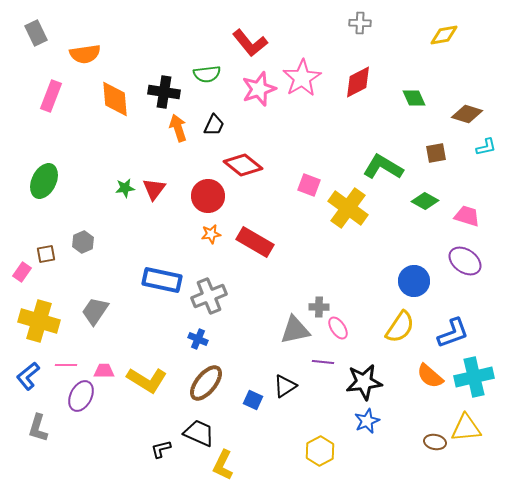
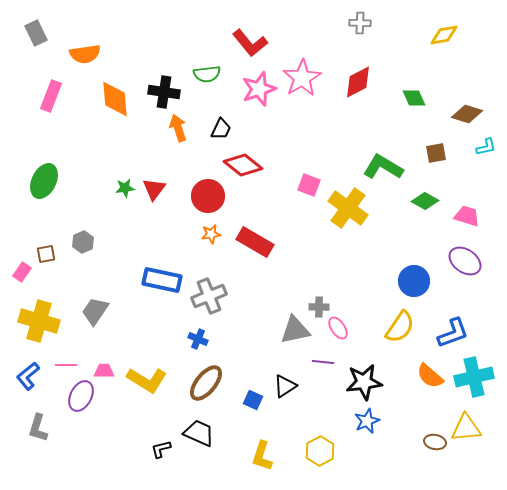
black trapezoid at (214, 125): moved 7 px right, 4 px down
yellow L-shape at (223, 465): moved 39 px right, 9 px up; rotated 8 degrees counterclockwise
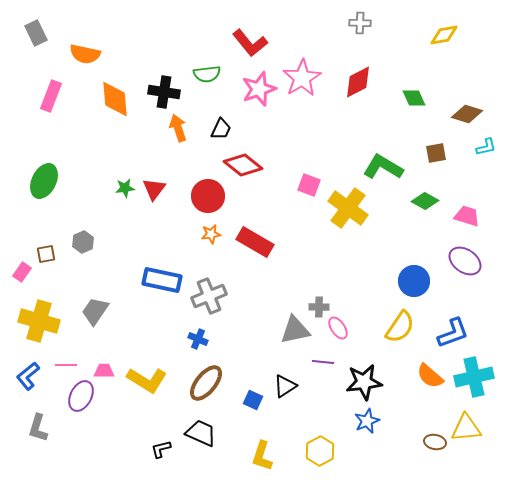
orange semicircle at (85, 54): rotated 20 degrees clockwise
black trapezoid at (199, 433): moved 2 px right
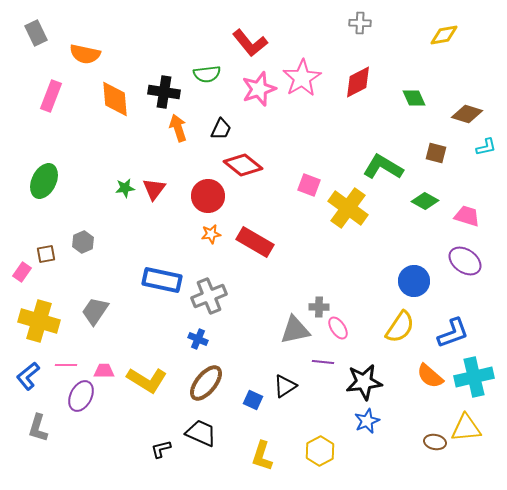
brown square at (436, 153): rotated 25 degrees clockwise
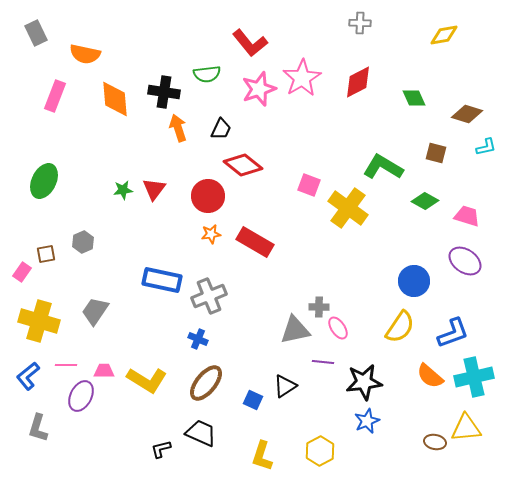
pink rectangle at (51, 96): moved 4 px right
green star at (125, 188): moved 2 px left, 2 px down
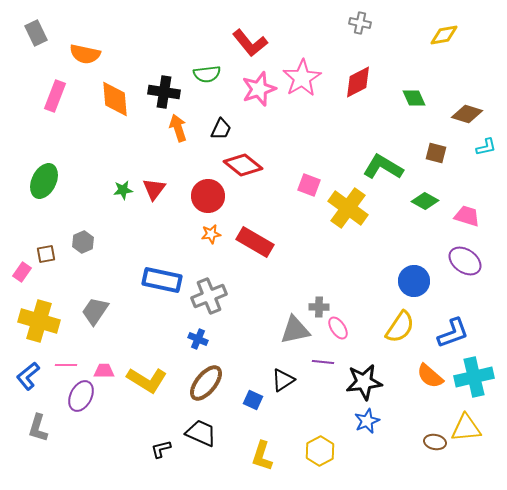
gray cross at (360, 23): rotated 10 degrees clockwise
black triangle at (285, 386): moved 2 px left, 6 px up
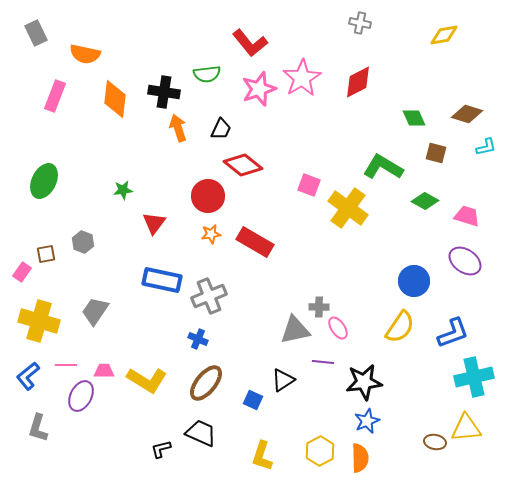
green diamond at (414, 98): moved 20 px down
orange diamond at (115, 99): rotated 12 degrees clockwise
red triangle at (154, 189): moved 34 px down
gray hexagon at (83, 242): rotated 15 degrees counterclockwise
orange semicircle at (430, 376): moved 70 px left, 82 px down; rotated 132 degrees counterclockwise
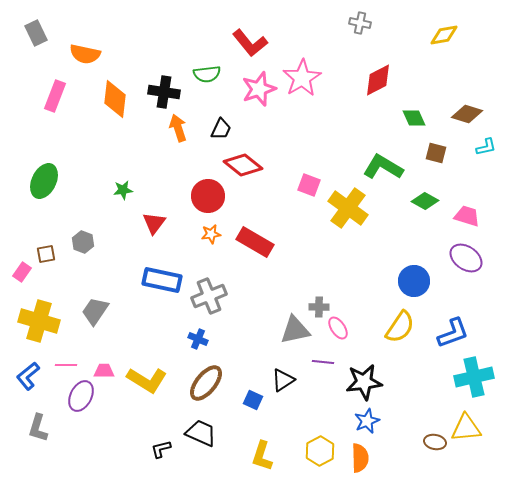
red diamond at (358, 82): moved 20 px right, 2 px up
purple ellipse at (465, 261): moved 1 px right, 3 px up
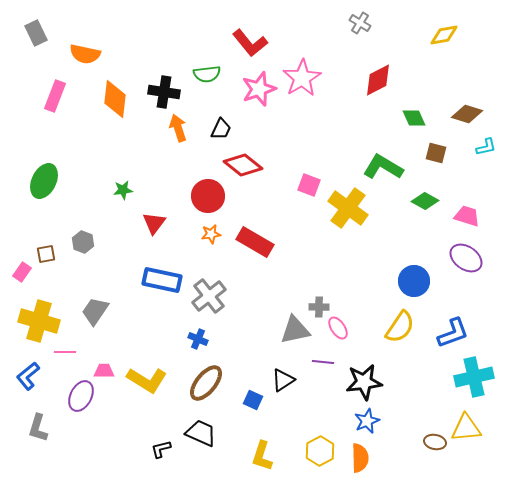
gray cross at (360, 23): rotated 20 degrees clockwise
gray cross at (209, 296): rotated 16 degrees counterclockwise
pink line at (66, 365): moved 1 px left, 13 px up
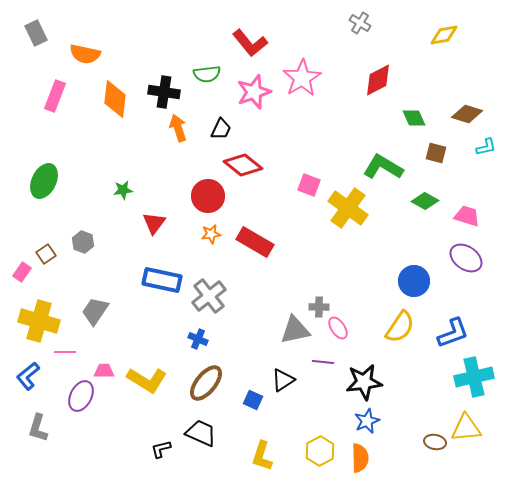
pink star at (259, 89): moved 5 px left, 3 px down
brown square at (46, 254): rotated 24 degrees counterclockwise
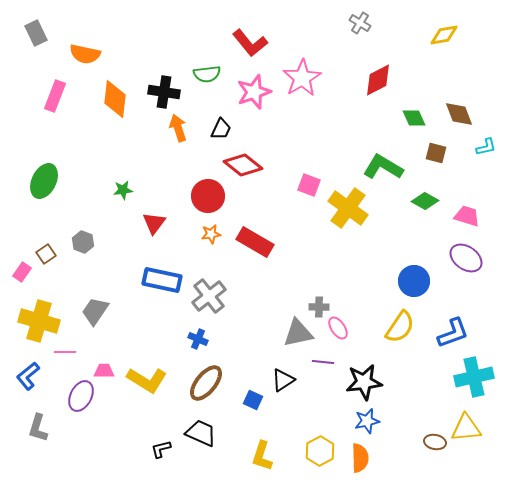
brown diamond at (467, 114): moved 8 px left; rotated 52 degrees clockwise
gray triangle at (295, 330): moved 3 px right, 3 px down
blue star at (367, 421): rotated 10 degrees clockwise
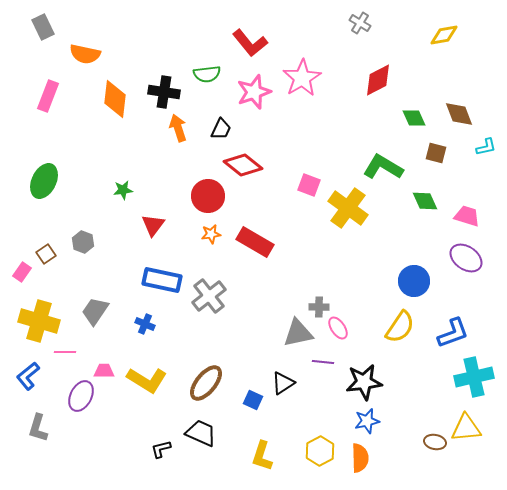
gray rectangle at (36, 33): moved 7 px right, 6 px up
pink rectangle at (55, 96): moved 7 px left
green diamond at (425, 201): rotated 36 degrees clockwise
red triangle at (154, 223): moved 1 px left, 2 px down
blue cross at (198, 339): moved 53 px left, 15 px up
black triangle at (283, 380): moved 3 px down
